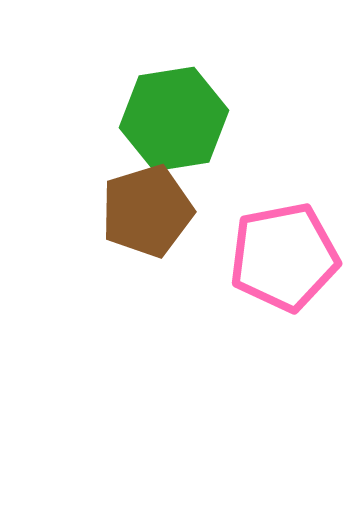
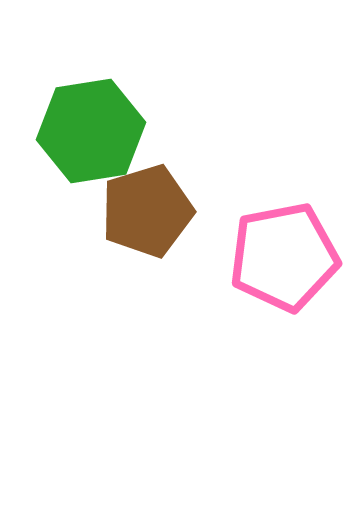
green hexagon: moved 83 px left, 12 px down
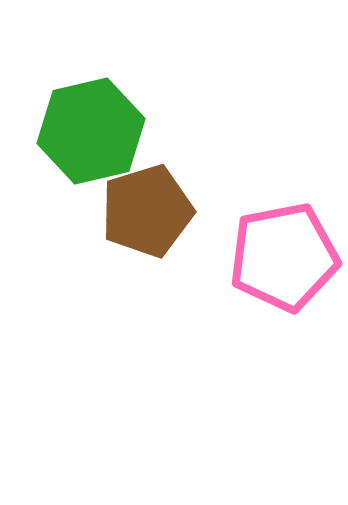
green hexagon: rotated 4 degrees counterclockwise
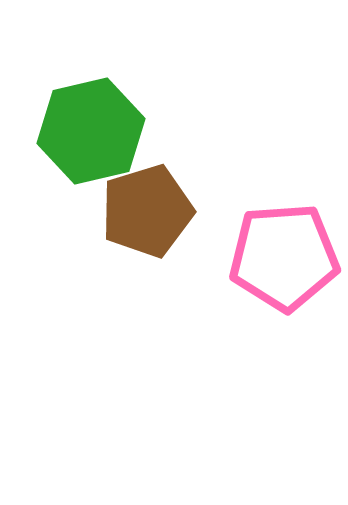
pink pentagon: rotated 7 degrees clockwise
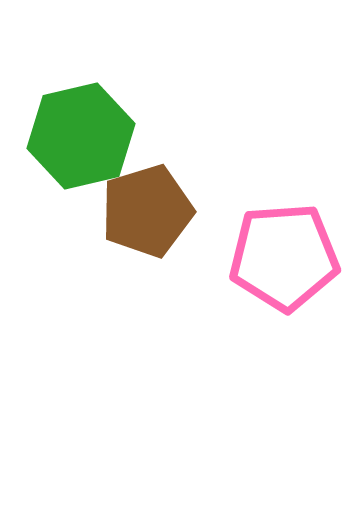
green hexagon: moved 10 px left, 5 px down
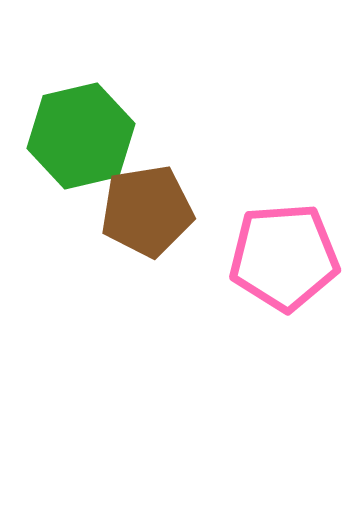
brown pentagon: rotated 8 degrees clockwise
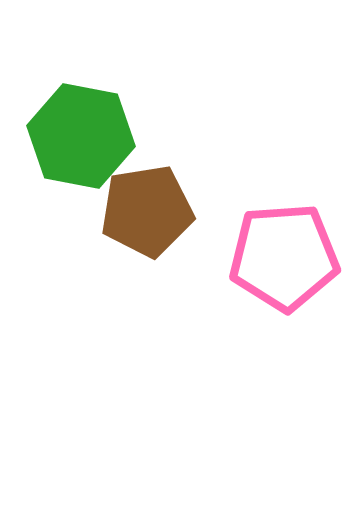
green hexagon: rotated 24 degrees clockwise
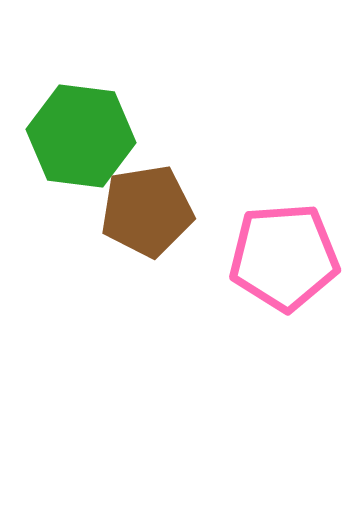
green hexagon: rotated 4 degrees counterclockwise
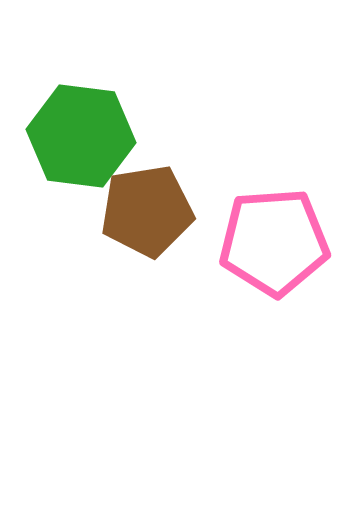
pink pentagon: moved 10 px left, 15 px up
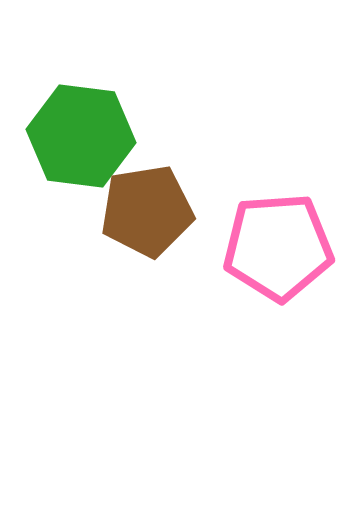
pink pentagon: moved 4 px right, 5 px down
